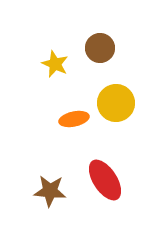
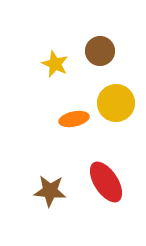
brown circle: moved 3 px down
red ellipse: moved 1 px right, 2 px down
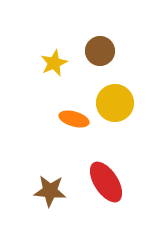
yellow star: moved 1 px left, 1 px up; rotated 24 degrees clockwise
yellow circle: moved 1 px left
orange ellipse: rotated 28 degrees clockwise
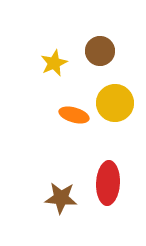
orange ellipse: moved 4 px up
red ellipse: moved 2 px right, 1 px down; rotated 36 degrees clockwise
brown star: moved 11 px right, 7 px down
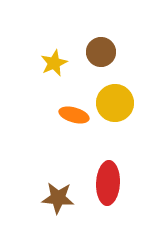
brown circle: moved 1 px right, 1 px down
brown star: moved 3 px left
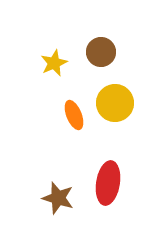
orange ellipse: rotated 52 degrees clockwise
red ellipse: rotated 6 degrees clockwise
brown star: rotated 12 degrees clockwise
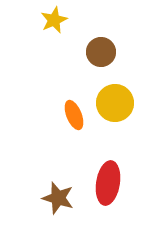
yellow star: moved 43 px up
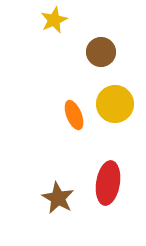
yellow circle: moved 1 px down
brown star: rotated 12 degrees clockwise
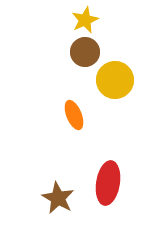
yellow star: moved 31 px right
brown circle: moved 16 px left
yellow circle: moved 24 px up
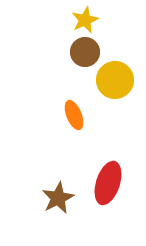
red ellipse: rotated 9 degrees clockwise
brown star: rotated 16 degrees clockwise
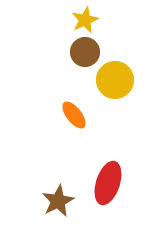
orange ellipse: rotated 16 degrees counterclockwise
brown star: moved 3 px down
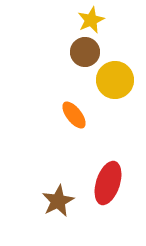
yellow star: moved 6 px right
